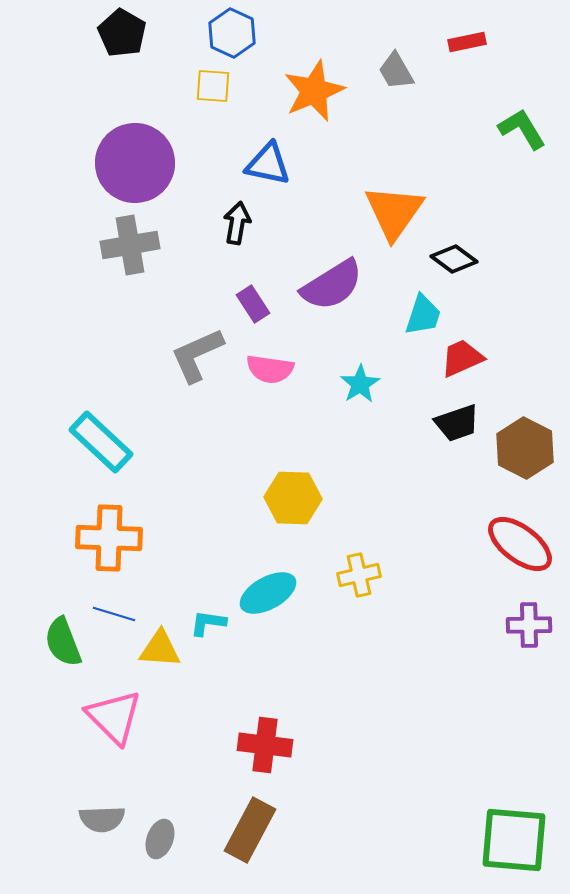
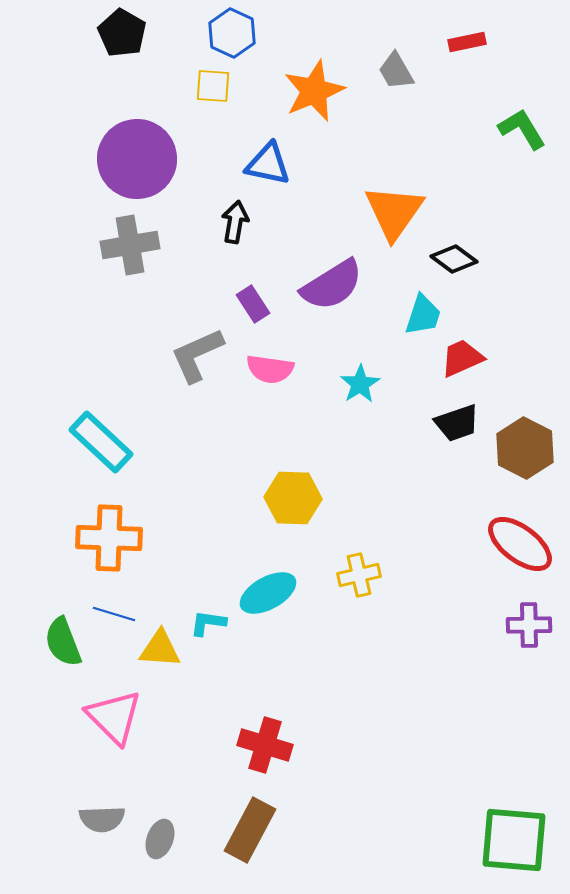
purple circle: moved 2 px right, 4 px up
black arrow: moved 2 px left, 1 px up
red cross: rotated 10 degrees clockwise
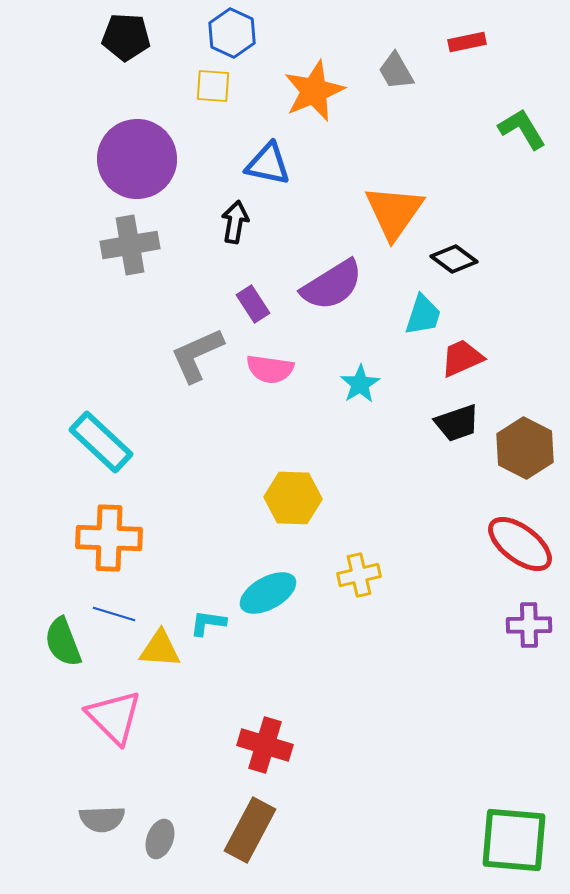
black pentagon: moved 4 px right, 4 px down; rotated 27 degrees counterclockwise
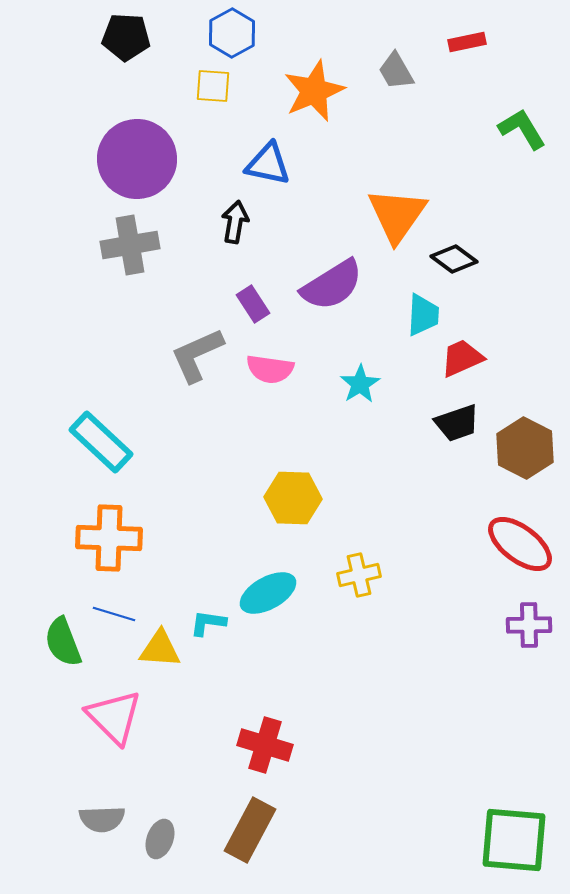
blue hexagon: rotated 6 degrees clockwise
orange triangle: moved 3 px right, 3 px down
cyan trapezoid: rotated 15 degrees counterclockwise
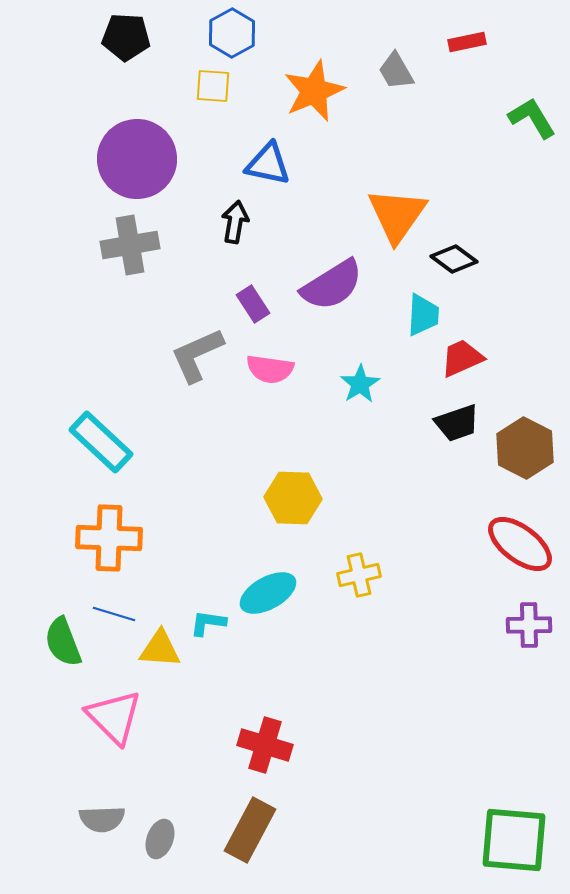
green L-shape: moved 10 px right, 11 px up
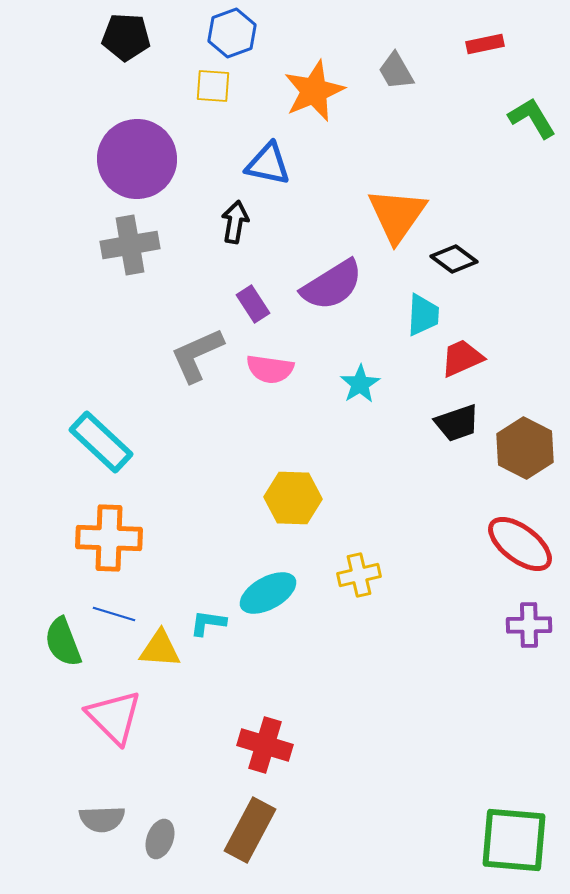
blue hexagon: rotated 9 degrees clockwise
red rectangle: moved 18 px right, 2 px down
